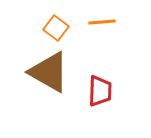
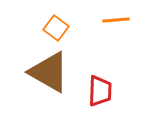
orange line: moved 14 px right, 2 px up
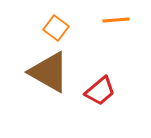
red trapezoid: rotated 48 degrees clockwise
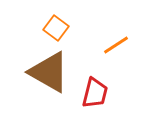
orange line: moved 25 px down; rotated 28 degrees counterclockwise
red trapezoid: moved 5 px left, 2 px down; rotated 36 degrees counterclockwise
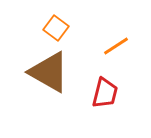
orange line: moved 1 px down
red trapezoid: moved 10 px right
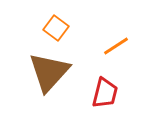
brown triangle: rotated 42 degrees clockwise
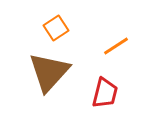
orange square: rotated 20 degrees clockwise
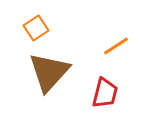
orange square: moved 20 px left
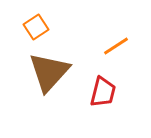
orange square: moved 1 px up
red trapezoid: moved 2 px left, 1 px up
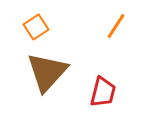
orange line: moved 20 px up; rotated 24 degrees counterclockwise
brown triangle: moved 2 px left
